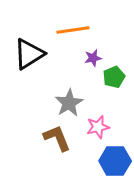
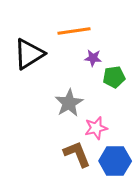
orange line: moved 1 px right, 1 px down
purple star: rotated 18 degrees clockwise
green pentagon: rotated 15 degrees clockwise
pink star: moved 2 px left, 1 px down
brown L-shape: moved 20 px right, 16 px down
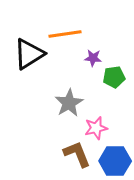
orange line: moved 9 px left, 3 px down
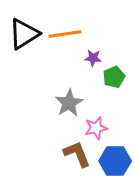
black triangle: moved 5 px left, 20 px up
green pentagon: rotated 15 degrees counterclockwise
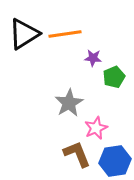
pink star: rotated 10 degrees counterclockwise
blue hexagon: rotated 8 degrees counterclockwise
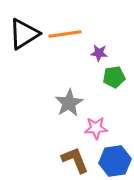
purple star: moved 6 px right, 5 px up
green pentagon: rotated 15 degrees clockwise
pink star: rotated 20 degrees clockwise
brown L-shape: moved 2 px left, 6 px down
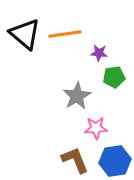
black triangle: moved 1 px right; rotated 48 degrees counterclockwise
gray star: moved 8 px right, 7 px up
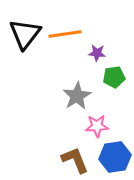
black triangle: rotated 28 degrees clockwise
purple star: moved 2 px left
pink star: moved 1 px right, 2 px up
blue hexagon: moved 4 px up
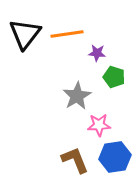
orange line: moved 2 px right
green pentagon: rotated 25 degrees clockwise
pink star: moved 2 px right, 1 px up
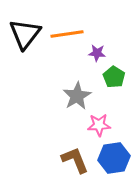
green pentagon: rotated 15 degrees clockwise
blue hexagon: moved 1 px left, 1 px down
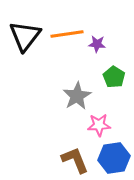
black triangle: moved 2 px down
purple star: moved 9 px up
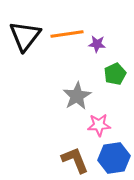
green pentagon: moved 1 px right, 3 px up; rotated 15 degrees clockwise
